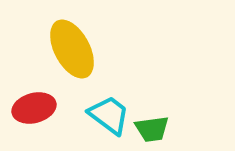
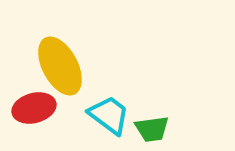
yellow ellipse: moved 12 px left, 17 px down
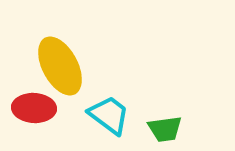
red ellipse: rotated 18 degrees clockwise
green trapezoid: moved 13 px right
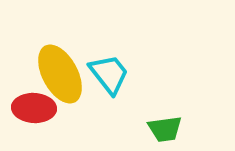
yellow ellipse: moved 8 px down
cyan trapezoid: moved 41 px up; rotated 15 degrees clockwise
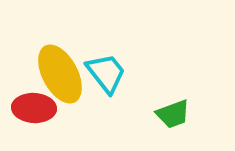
cyan trapezoid: moved 3 px left, 1 px up
green trapezoid: moved 8 px right, 15 px up; rotated 12 degrees counterclockwise
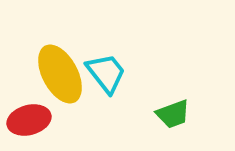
red ellipse: moved 5 px left, 12 px down; rotated 18 degrees counterclockwise
